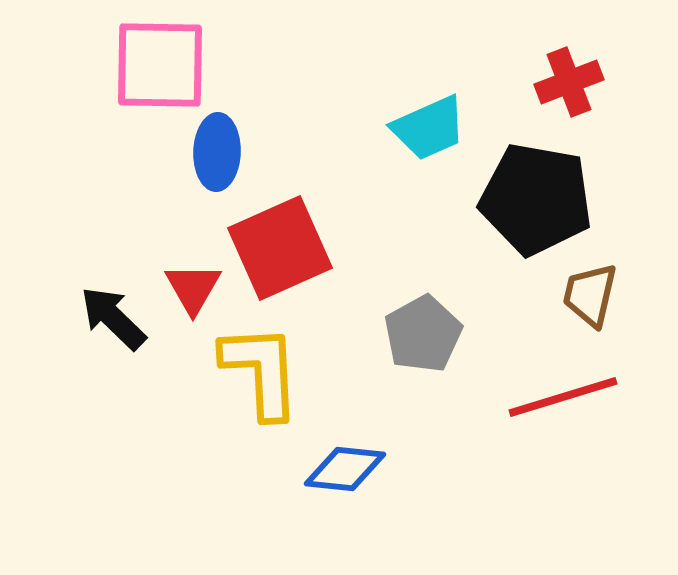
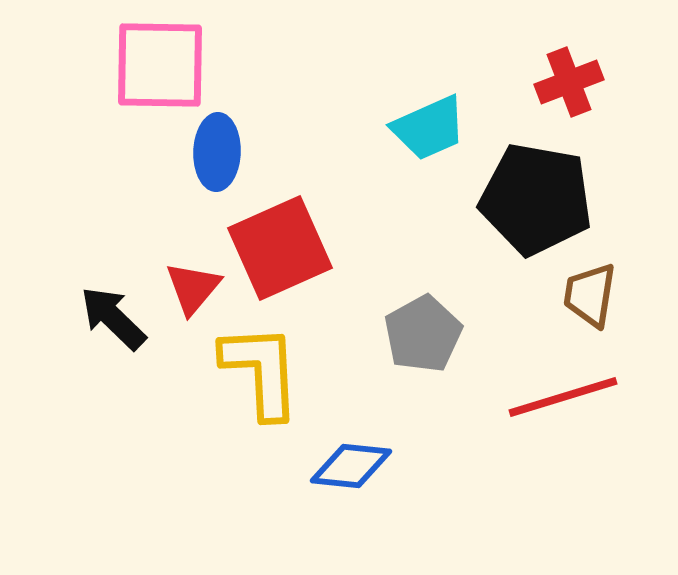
red triangle: rotated 10 degrees clockwise
brown trapezoid: rotated 4 degrees counterclockwise
blue diamond: moved 6 px right, 3 px up
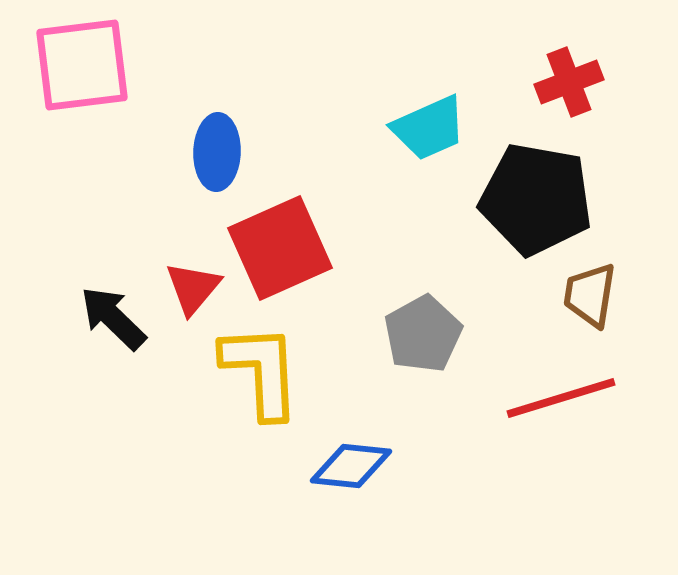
pink square: moved 78 px left; rotated 8 degrees counterclockwise
red line: moved 2 px left, 1 px down
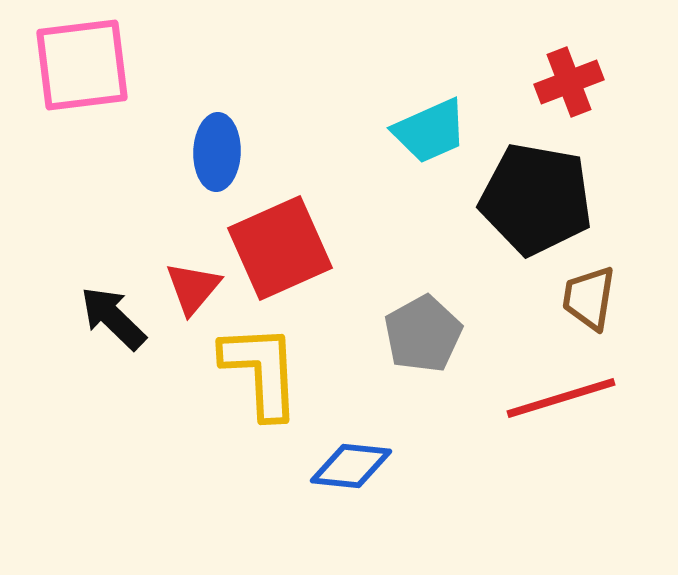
cyan trapezoid: moved 1 px right, 3 px down
brown trapezoid: moved 1 px left, 3 px down
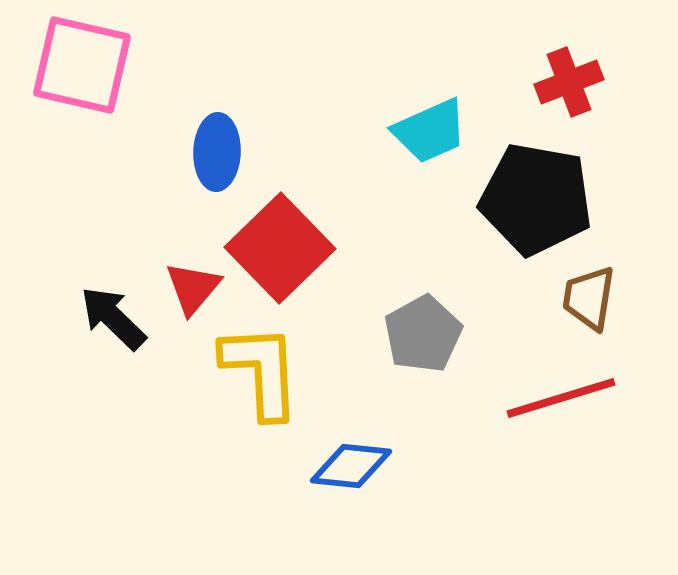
pink square: rotated 20 degrees clockwise
red square: rotated 20 degrees counterclockwise
